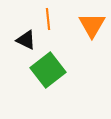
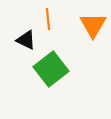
orange triangle: moved 1 px right
green square: moved 3 px right, 1 px up
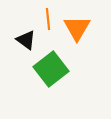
orange triangle: moved 16 px left, 3 px down
black triangle: rotated 10 degrees clockwise
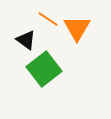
orange line: rotated 50 degrees counterclockwise
green square: moved 7 px left
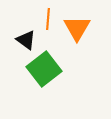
orange line: rotated 60 degrees clockwise
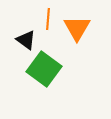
green square: rotated 16 degrees counterclockwise
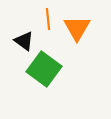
orange line: rotated 10 degrees counterclockwise
black triangle: moved 2 px left, 1 px down
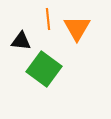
black triangle: moved 3 px left; rotated 30 degrees counterclockwise
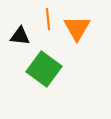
black triangle: moved 1 px left, 5 px up
